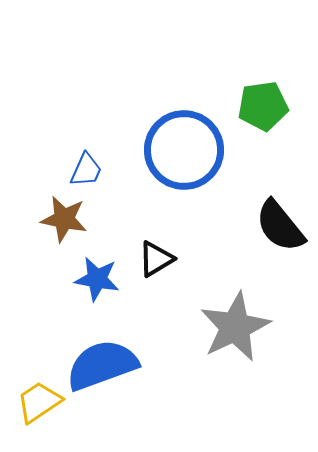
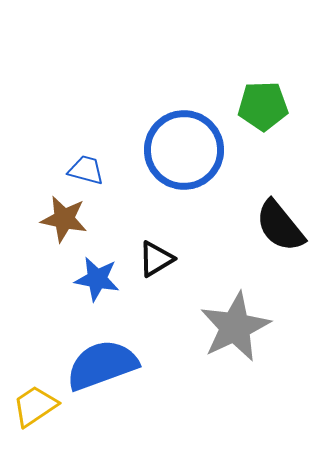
green pentagon: rotated 6 degrees clockwise
blue trapezoid: rotated 99 degrees counterclockwise
yellow trapezoid: moved 4 px left, 4 px down
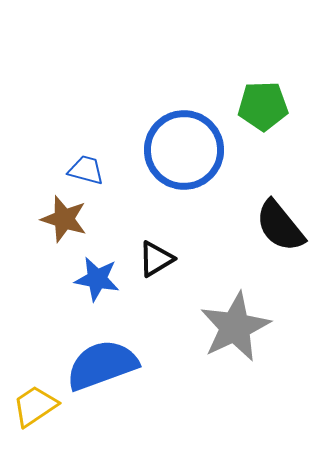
brown star: rotated 6 degrees clockwise
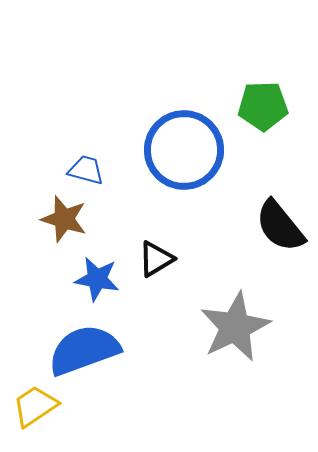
blue semicircle: moved 18 px left, 15 px up
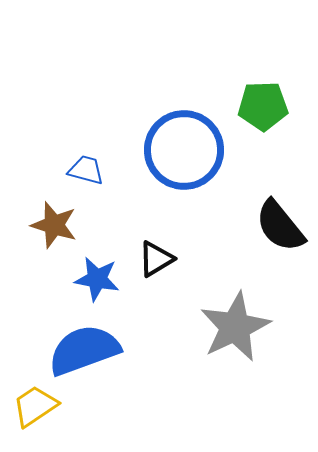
brown star: moved 10 px left, 6 px down
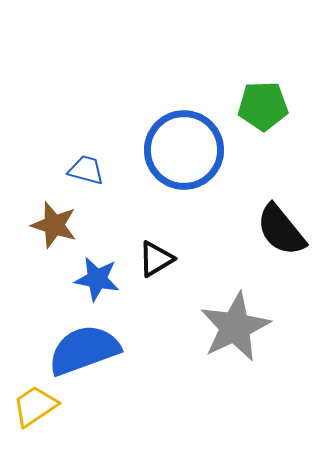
black semicircle: moved 1 px right, 4 px down
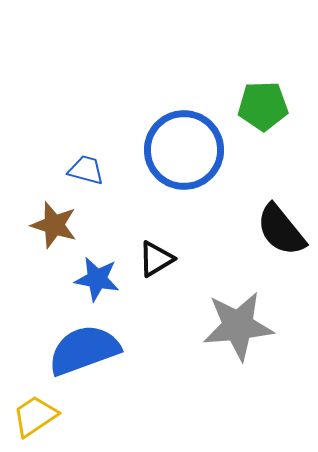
gray star: moved 3 px right, 1 px up; rotated 20 degrees clockwise
yellow trapezoid: moved 10 px down
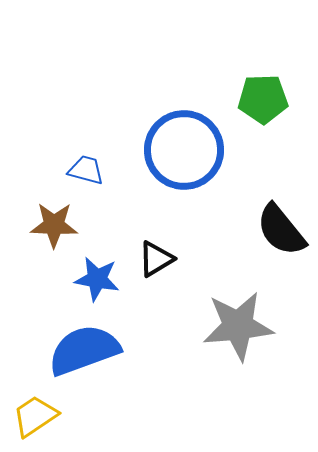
green pentagon: moved 7 px up
brown star: rotated 15 degrees counterclockwise
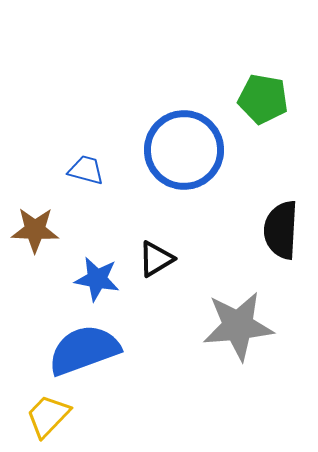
green pentagon: rotated 12 degrees clockwise
brown star: moved 19 px left, 5 px down
black semicircle: rotated 42 degrees clockwise
yellow trapezoid: moved 13 px right; rotated 12 degrees counterclockwise
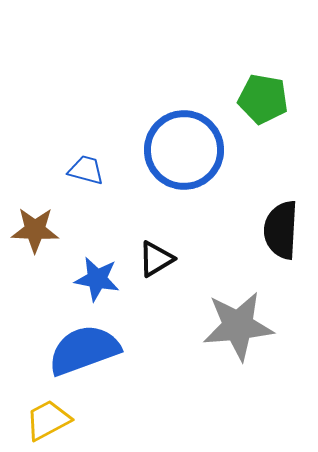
yellow trapezoid: moved 4 px down; rotated 18 degrees clockwise
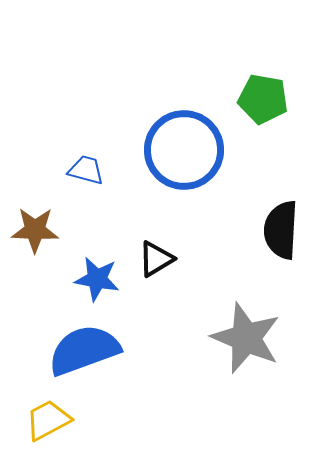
gray star: moved 8 px right, 12 px down; rotated 28 degrees clockwise
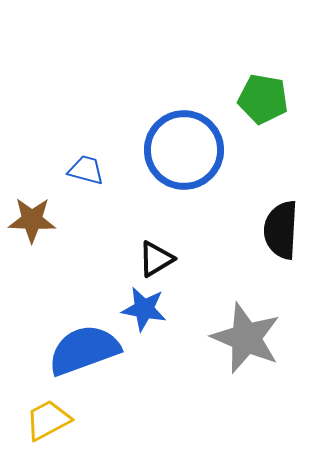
brown star: moved 3 px left, 10 px up
blue star: moved 47 px right, 30 px down
